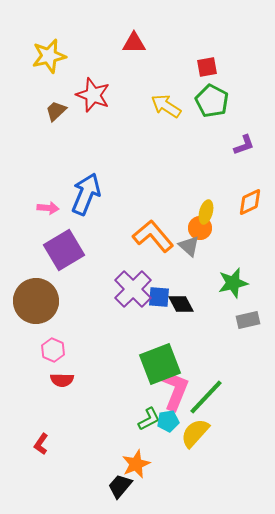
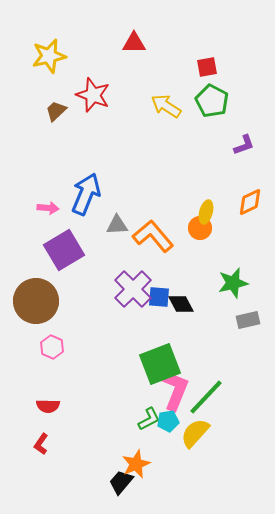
gray triangle: moved 72 px left, 21 px up; rotated 45 degrees counterclockwise
pink hexagon: moved 1 px left, 3 px up
red semicircle: moved 14 px left, 26 px down
black trapezoid: moved 1 px right, 4 px up
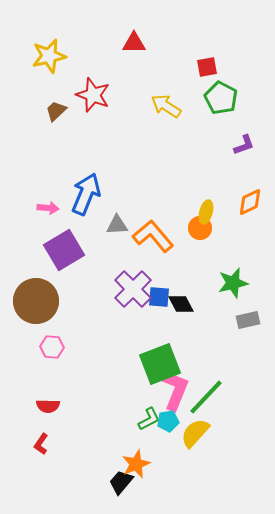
green pentagon: moved 9 px right, 3 px up
pink hexagon: rotated 20 degrees counterclockwise
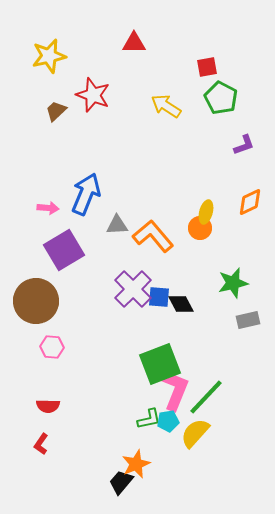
green L-shape: rotated 15 degrees clockwise
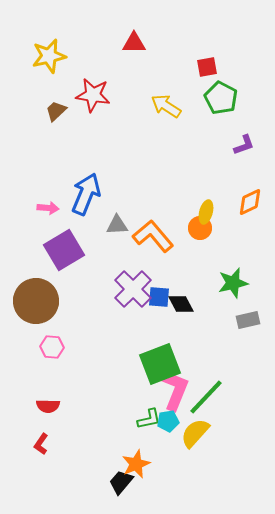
red star: rotated 12 degrees counterclockwise
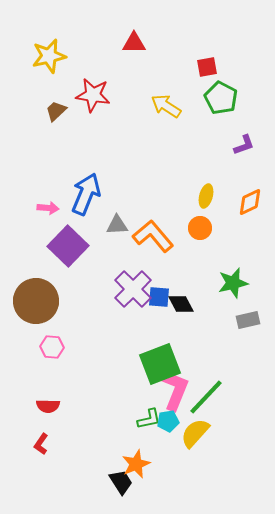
yellow ellipse: moved 16 px up
purple square: moved 4 px right, 4 px up; rotated 15 degrees counterclockwise
black trapezoid: rotated 108 degrees clockwise
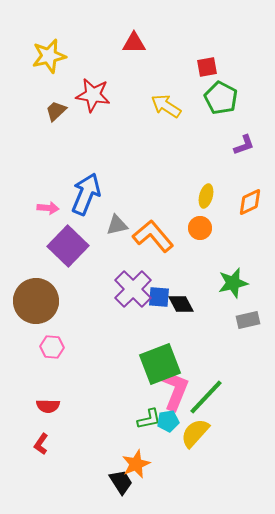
gray triangle: rotated 10 degrees counterclockwise
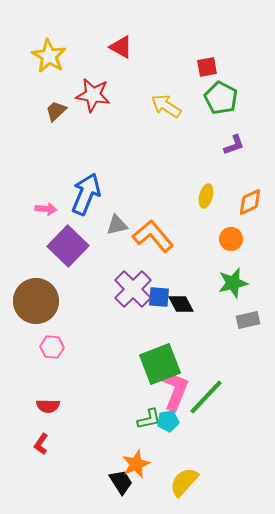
red triangle: moved 13 px left, 4 px down; rotated 30 degrees clockwise
yellow star: rotated 28 degrees counterclockwise
purple L-shape: moved 10 px left
pink arrow: moved 2 px left, 1 px down
orange circle: moved 31 px right, 11 px down
yellow semicircle: moved 11 px left, 49 px down
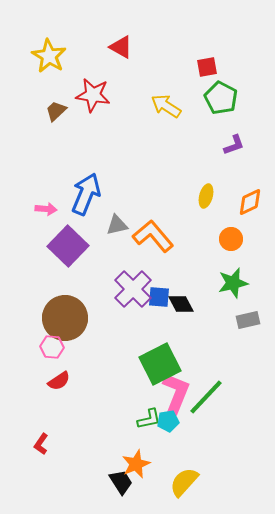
brown circle: moved 29 px right, 17 px down
green square: rotated 6 degrees counterclockwise
pink L-shape: moved 1 px right, 3 px down
red semicircle: moved 11 px right, 25 px up; rotated 35 degrees counterclockwise
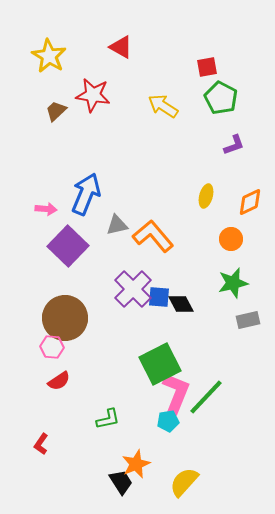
yellow arrow: moved 3 px left
green L-shape: moved 41 px left
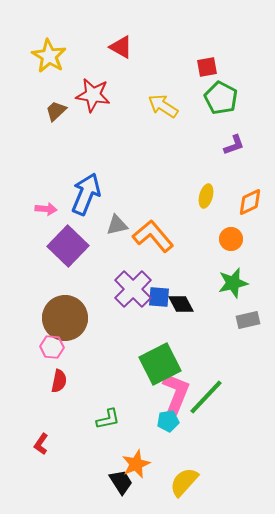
red semicircle: rotated 45 degrees counterclockwise
